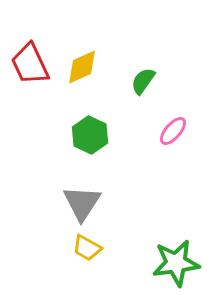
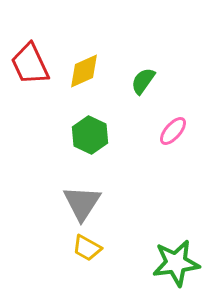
yellow diamond: moved 2 px right, 4 px down
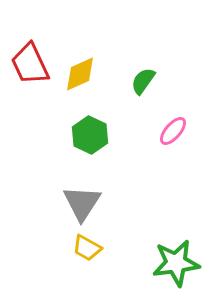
yellow diamond: moved 4 px left, 3 px down
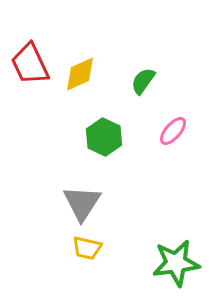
green hexagon: moved 14 px right, 2 px down
yellow trapezoid: rotated 16 degrees counterclockwise
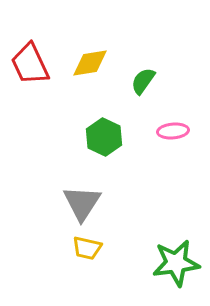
yellow diamond: moved 10 px right, 11 px up; rotated 15 degrees clockwise
pink ellipse: rotated 44 degrees clockwise
